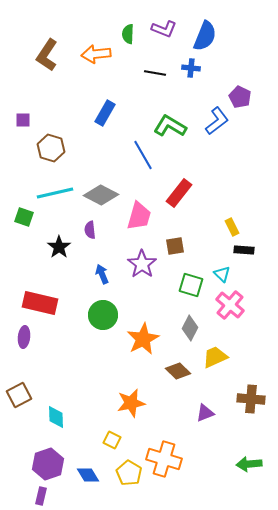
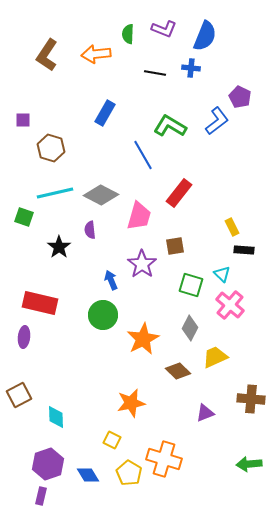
blue arrow at (102, 274): moved 9 px right, 6 px down
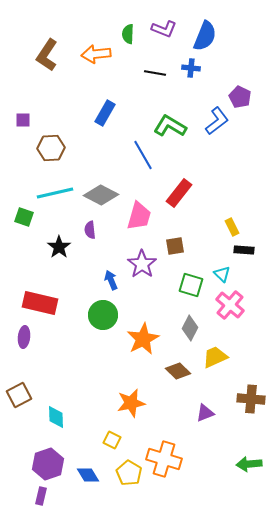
brown hexagon at (51, 148): rotated 20 degrees counterclockwise
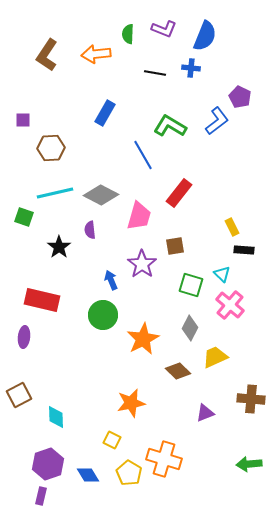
red rectangle at (40, 303): moved 2 px right, 3 px up
